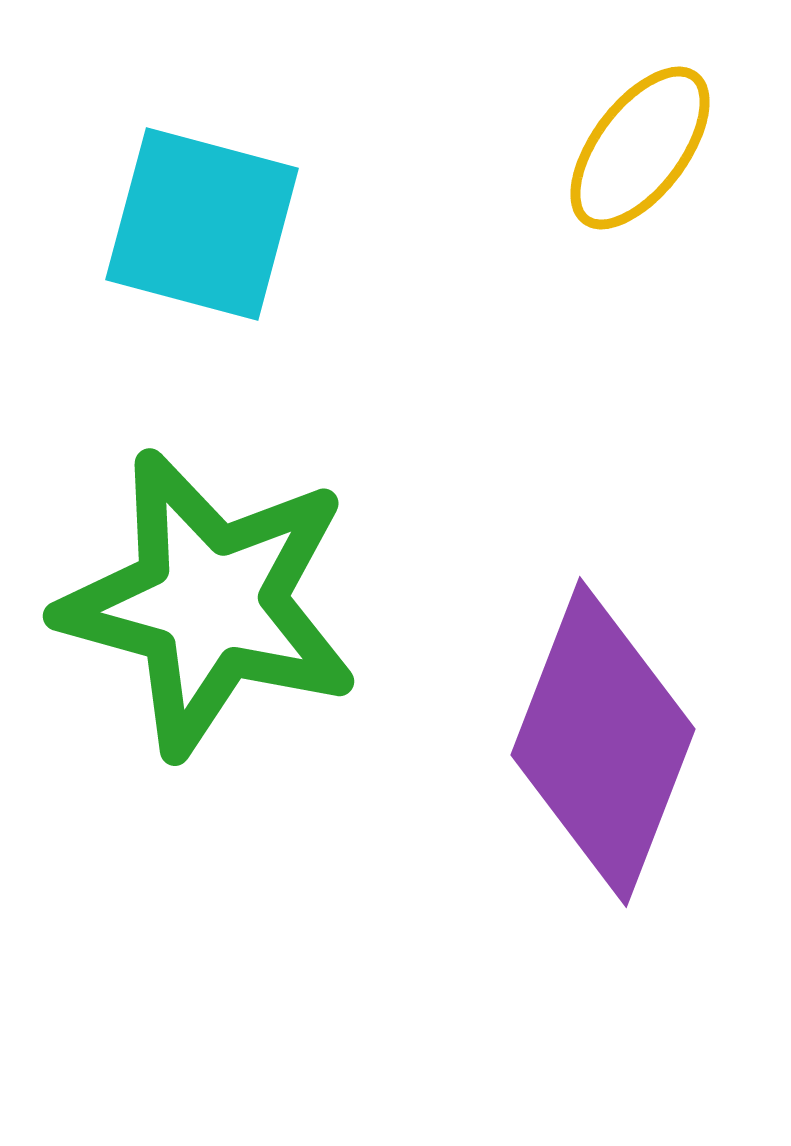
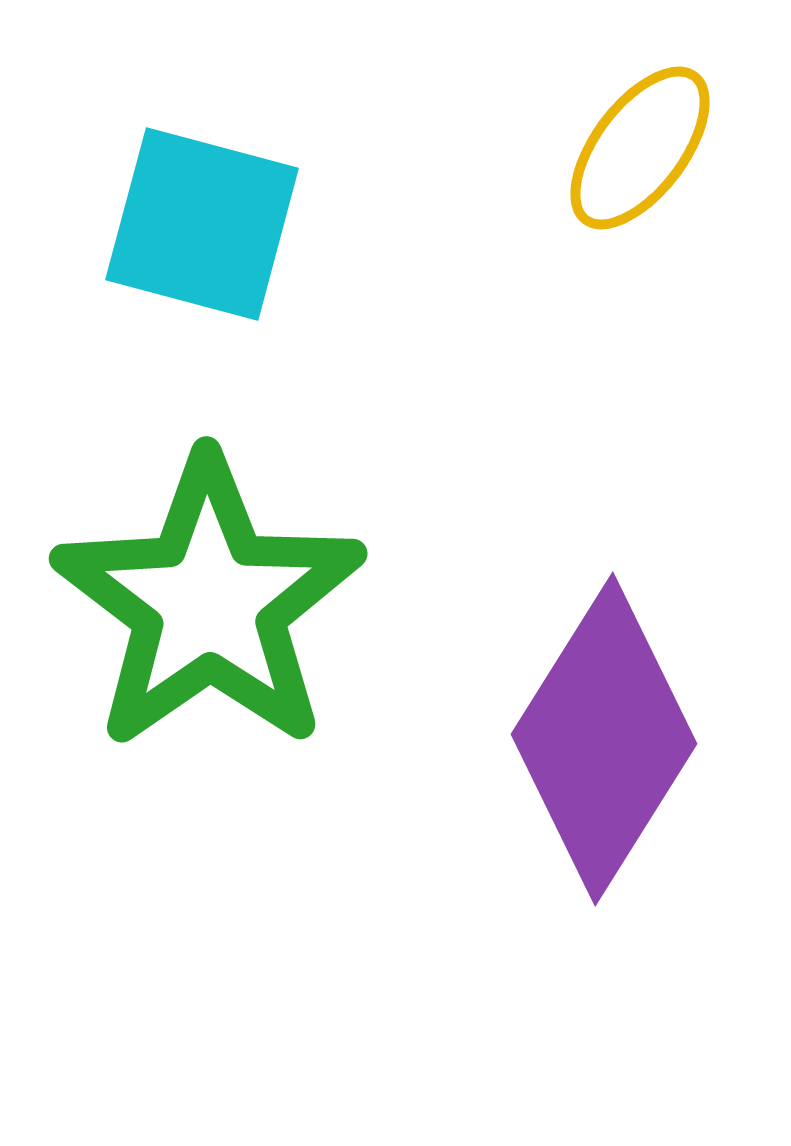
green star: rotated 22 degrees clockwise
purple diamond: moved 1 px right, 3 px up; rotated 11 degrees clockwise
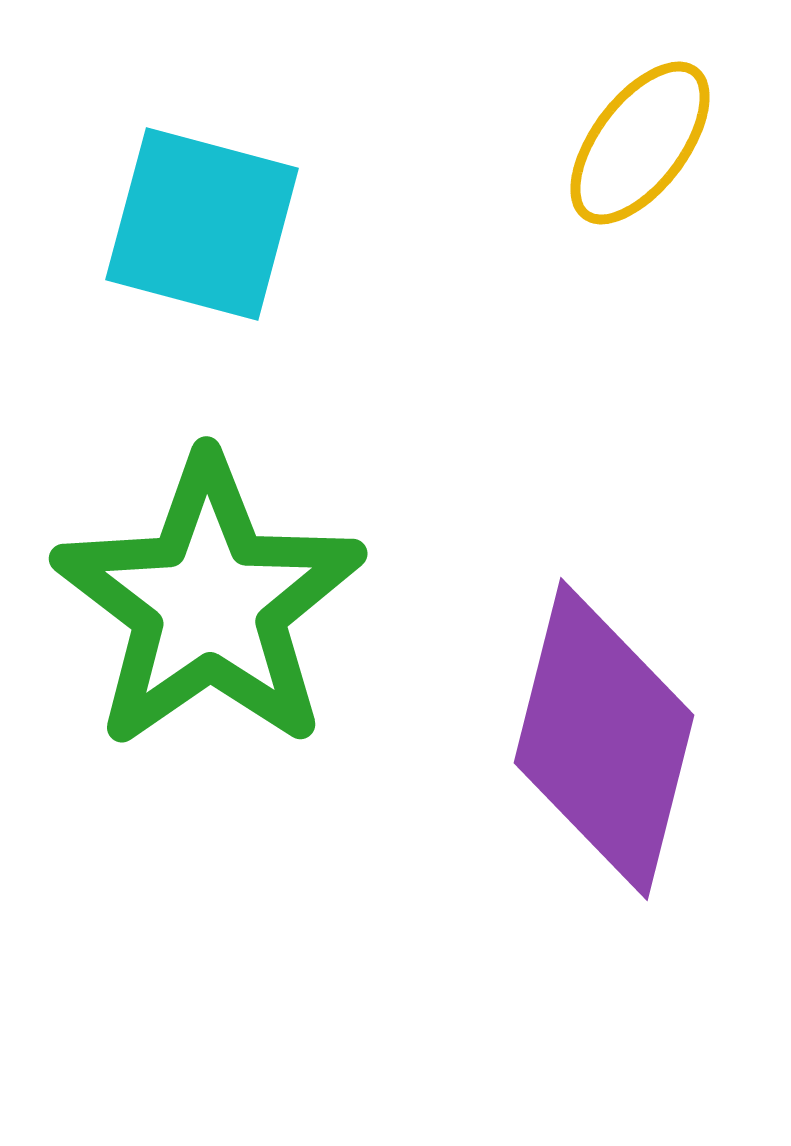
yellow ellipse: moved 5 px up
purple diamond: rotated 18 degrees counterclockwise
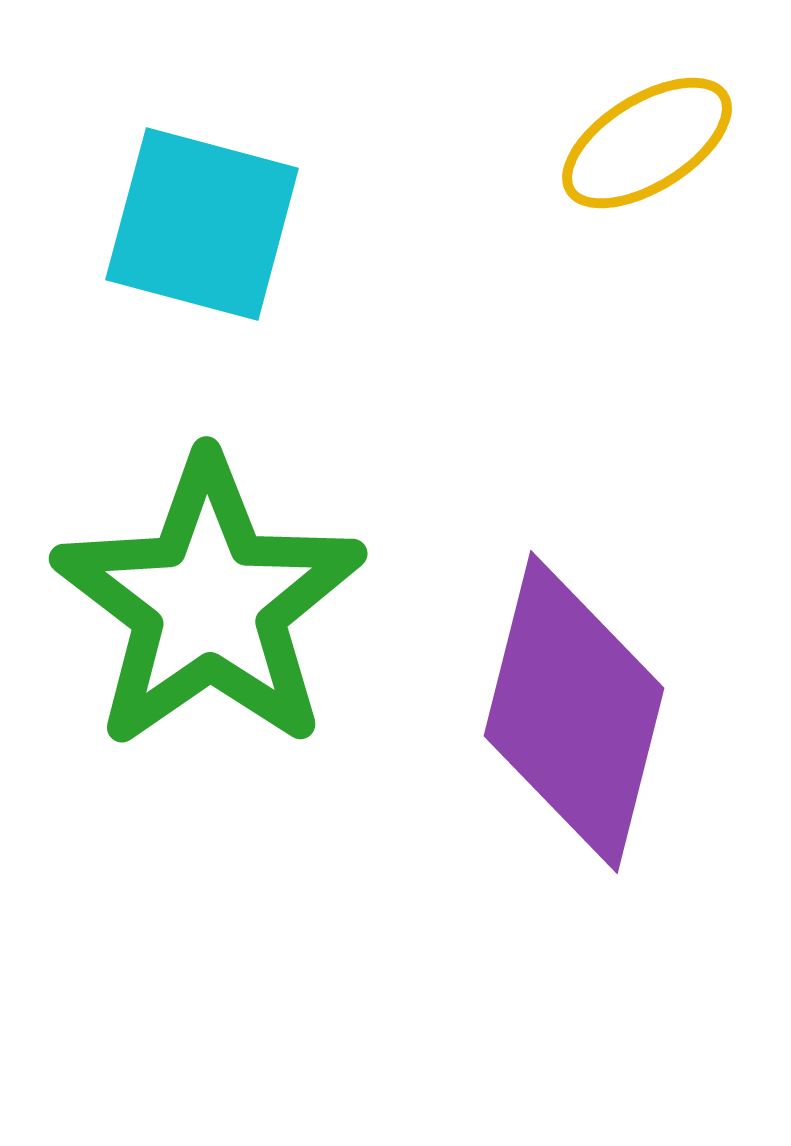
yellow ellipse: moved 7 px right; rotated 21 degrees clockwise
purple diamond: moved 30 px left, 27 px up
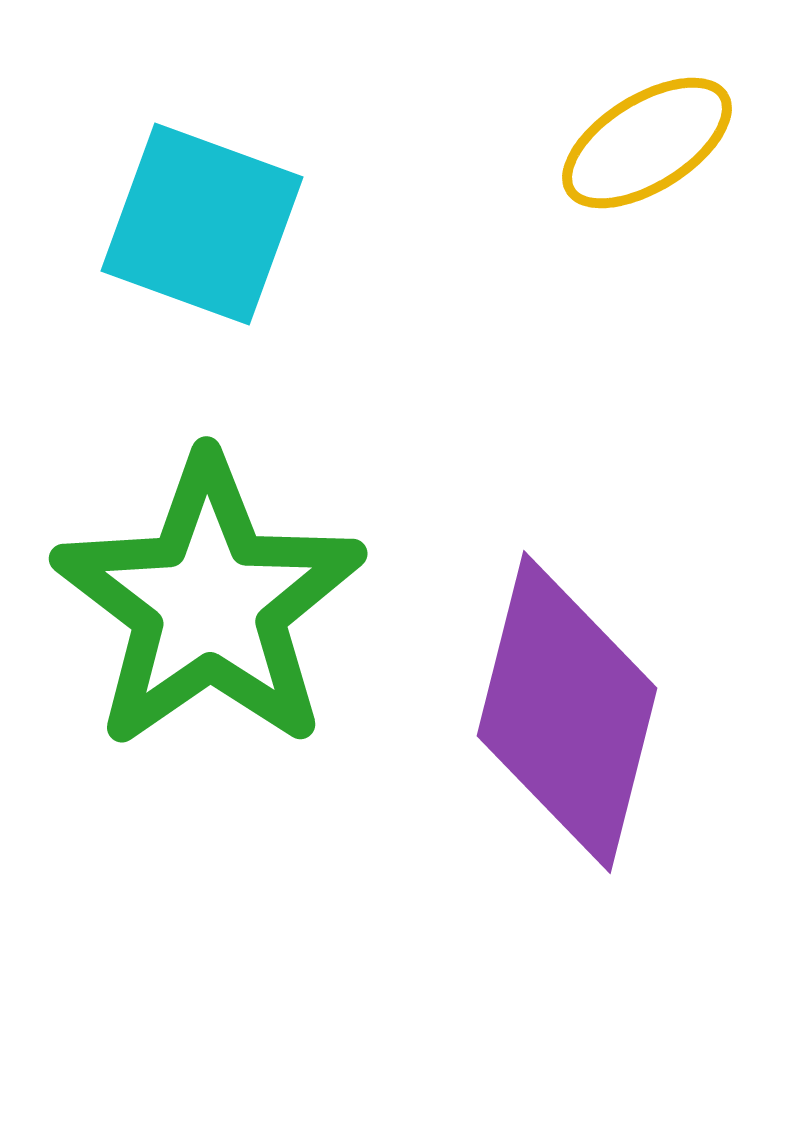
cyan square: rotated 5 degrees clockwise
purple diamond: moved 7 px left
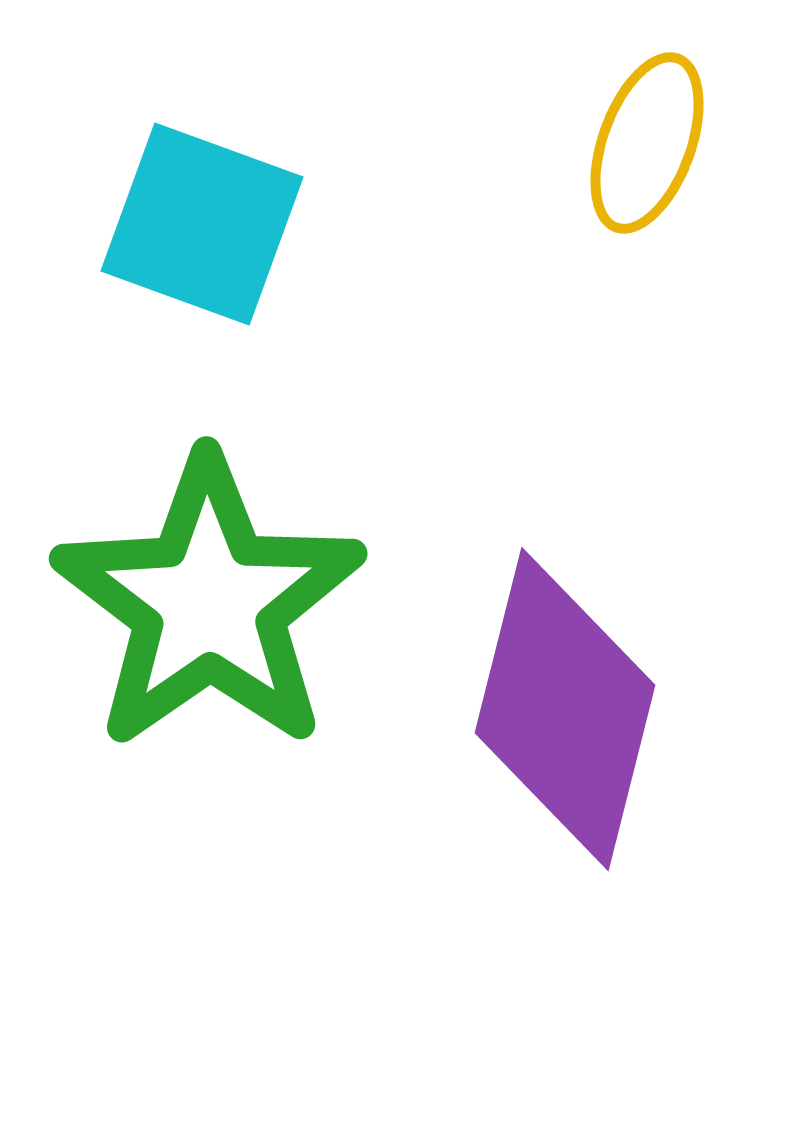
yellow ellipse: rotated 38 degrees counterclockwise
purple diamond: moved 2 px left, 3 px up
